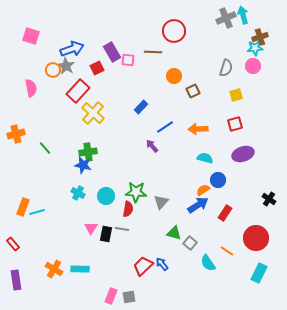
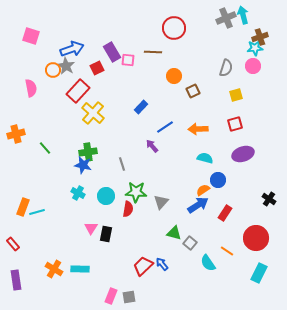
red circle at (174, 31): moved 3 px up
gray line at (122, 229): moved 65 px up; rotated 64 degrees clockwise
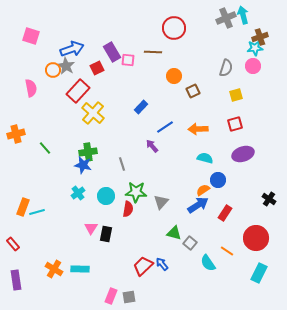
cyan cross at (78, 193): rotated 24 degrees clockwise
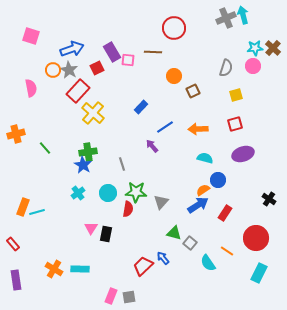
brown cross at (260, 37): moved 13 px right, 11 px down; rotated 28 degrees counterclockwise
gray star at (66, 66): moved 3 px right, 4 px down
blue star at (83, 165): rotated 18 degrees clockwise
cyan circle at (106, 196): moved 2 px right, 3 px up
blue arrow at (162, 264): moved 1 px right, 6 px up
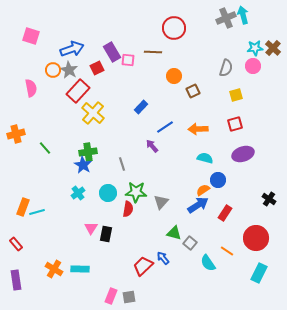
red rectangle at (13, 244): moved 3 px right
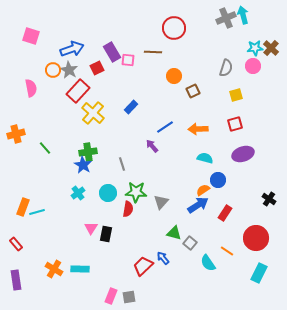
brown cross at (273, 48): moved 2 px left
blue rectangle at (141, 107): moved 10 px left
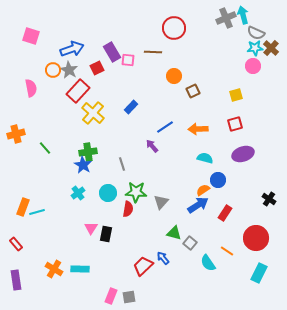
gray semicircle at (226, 68): moved 30 px right, 35 px up; rotated 96 degrees clockwise
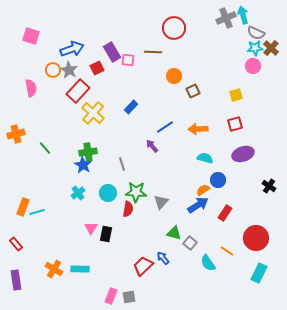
black cross at (269, 199): moved 13 px up
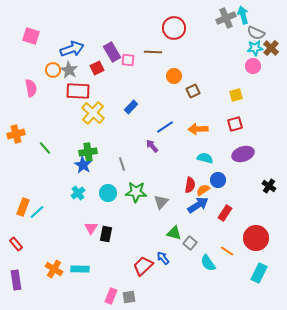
red rectangle at (78, 91): rotated 50 degrees clockwise
red semicircle at (128, 209): moved 62 px right, 24 px up
cyan line at (37, 212): rotated 28 degrees counterclockwise
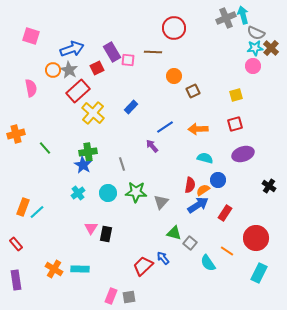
red rectangle at (78, 91): rotated 45 degrees counterclockwise
